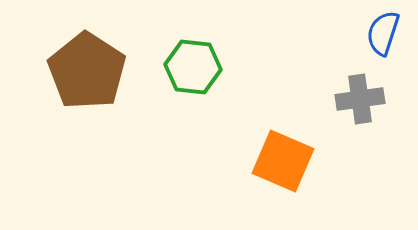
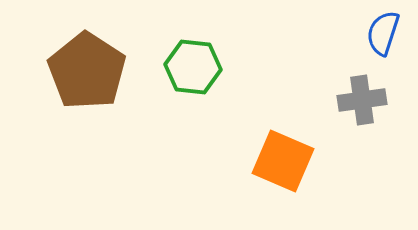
gray cross: moved 2 px right, 1 px down
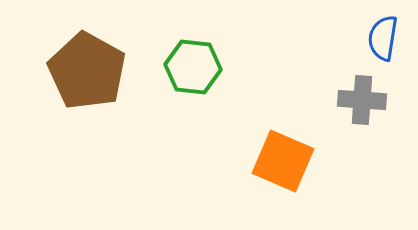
blue semicircle: moved 5 px down; rotated 9 degrees counterclockwise
brown pentagon: rotated 4 degrees counterclockwise
gray cross: rotated 12 degrees clockwise
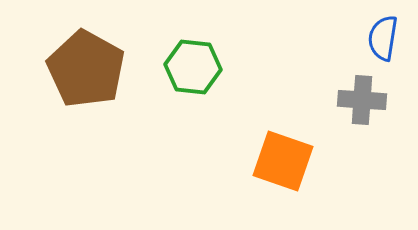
brown pentagon: moved 1 px left, 2 px up
orange square: rotated 4 degrees counterclockwise
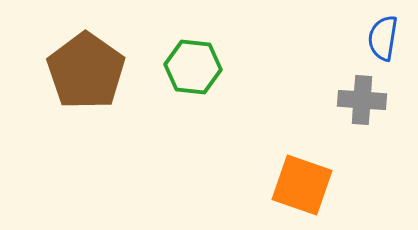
brown pentagon: moved 2 px down; rotated 6 degrees clockwise
orange square: moved 19 px right, 24 px down
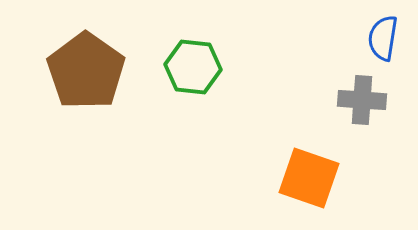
orange square: moved 7 px right, 7 px up
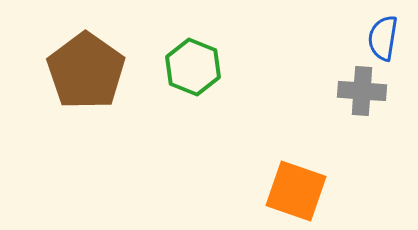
green hexagon: rotated 16 degrees clockwise
gray cross: moved 9 px up
orange square: moved 13 px left, 13 px down
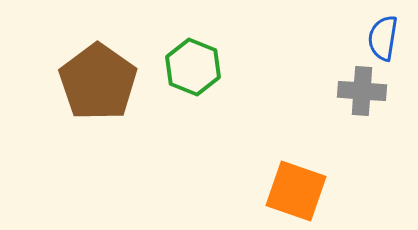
brown pentagon: moved 12 px right, 11 px down
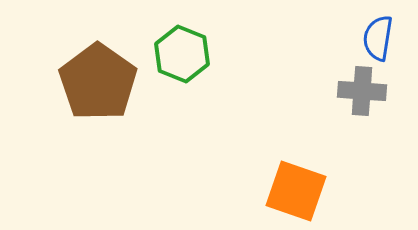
blue semicircle: moved 5 px left
green hexagon: moved 11 px left, 13 px up
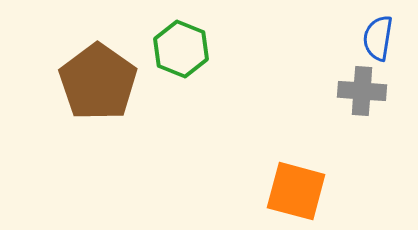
green hexagon: moved 1 px left, 5 px up
orange square: rotated 4 degrees counterclockwise
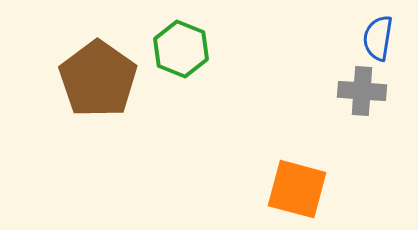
brown pentagon: moved 3 px up
orange square: moved 1 px right, 2 px up
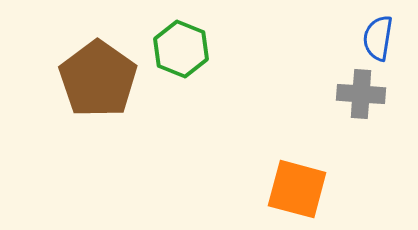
gray cross: moved 1 px left, 3 px down
